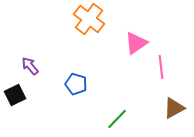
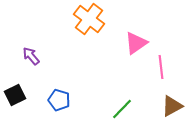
purple arrow: moved 1 px right, 10 px up
blue pentagon: moved 17 px left, 16 px down
brown triangle: moved 2 px left, 2 px up
green line: moved 5 px right, 10 px up
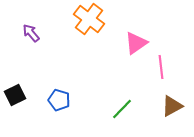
purple arrow: moved 23 px up
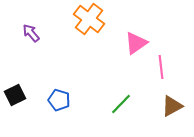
green line: moved 1 px left, 5 px up
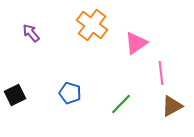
orange cross: moved 3 px right, 6 px down
pink line: moved 6 px down
blue pentagon: moved 11 px right, 7 px up
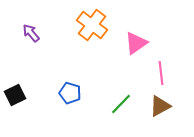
brown triangle: moved 12 px left
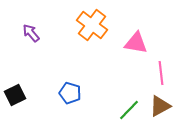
pink triangle: rotated 45 degrees clockwise
green line: moved 8 px right, 6 px down
